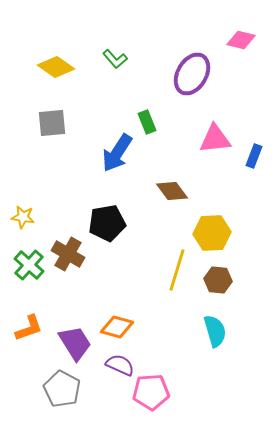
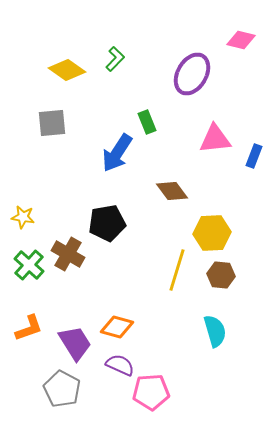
green L-shape: rotated 95 degrees counterclockwise
yellow diamond: moved 11 px right, 3 px down
brown hexagon: moved 3 px right, 5 px up
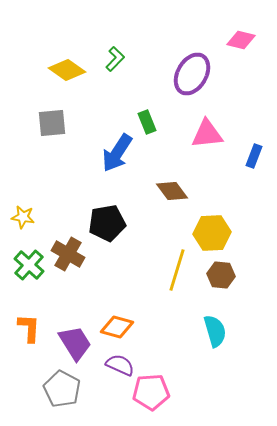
pink triangle: moved 8 px left, 5 px up
orange L-shape: rotated 68 degrees counterclockwise
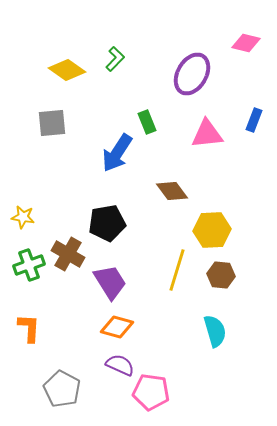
pink diamond: moved 5 px right, 3 px down
blue rectangle: moved 36 px up
yellow hexagon: moved 3 px up
green cross: rotated 28 degrees clockwise
purple trapezoid: moved 35 px right, 61 px up
pink pentagon: rotated 12 degrees clockwise
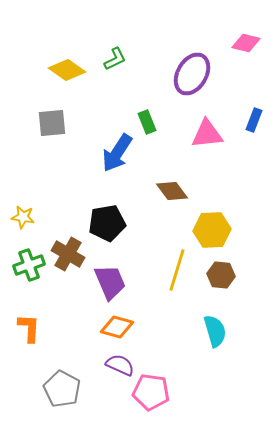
green L-shape: rotated 20 degrees clockwise
purple trapezoid: rotated 9 degrees clockwise
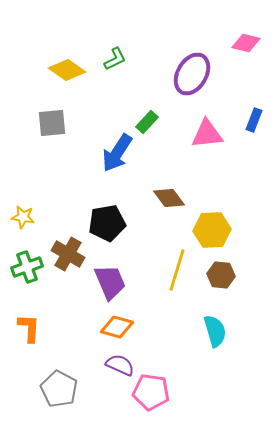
green rectangle: rotated 65 degrees clockwise
brown diamond: moved 3 px left, 7 px down
green cross: moved 2 px left, 2 px down
gray pentagon: moved 3 px left
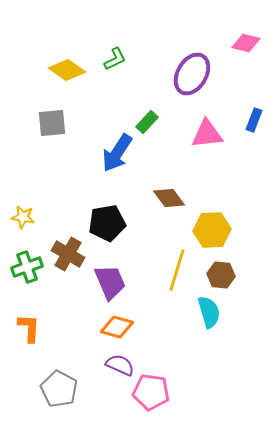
cyan semicircle: moved 6 px left, 19 px up
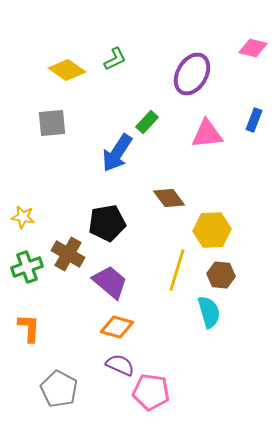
pink diamond: moved 7 px right, 5 px down
purple trapezoid: rotated 27 degrees counterclockwise
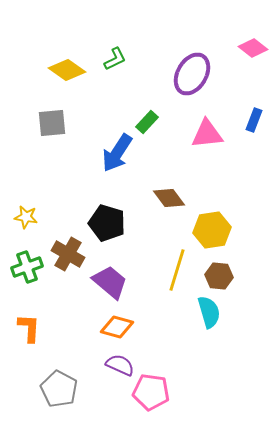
pink diamond: rotated 24 degrees clockwise
yellow star: moved 3 px right
black pentagon: rotated 27 degrees clockwise
yellow hexagon: rotated 6 degrees counterclockwise
brown hexagon: moved 2 px left, 1 px down
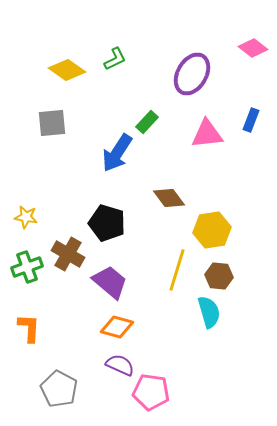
blue rectangle: moved 3 px left
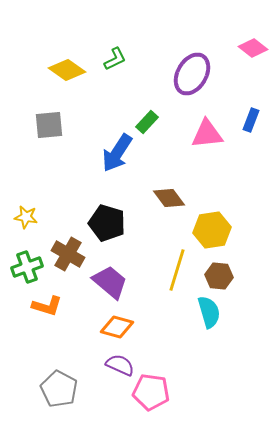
gray square: moved 3 px left, 2 px down
orange L-shape: moved 18 px right, 22 px up; rotated 104 degrees clockwise
